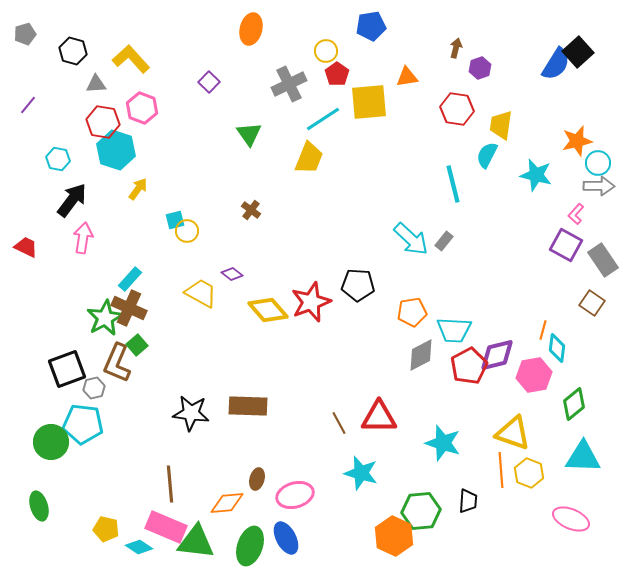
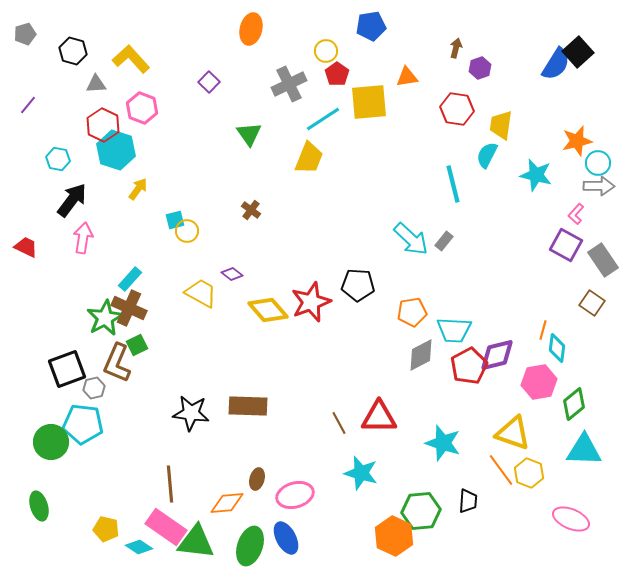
red hexagon at (103, 122): moved 3 px down; rotated 16 degrees clockwise
green square at (137, 345): rotated 15 degrees clockwise
pink hexagon at (534, 375): moved 5 px right, 7 px down
cyan triangle at (583, 457): moved 1 px right, 7 px up
orange line at (501, 470): rotated 32 degrees counterclockwise
pink rectangle at (166, 527): rotated 12 degrees clockwise
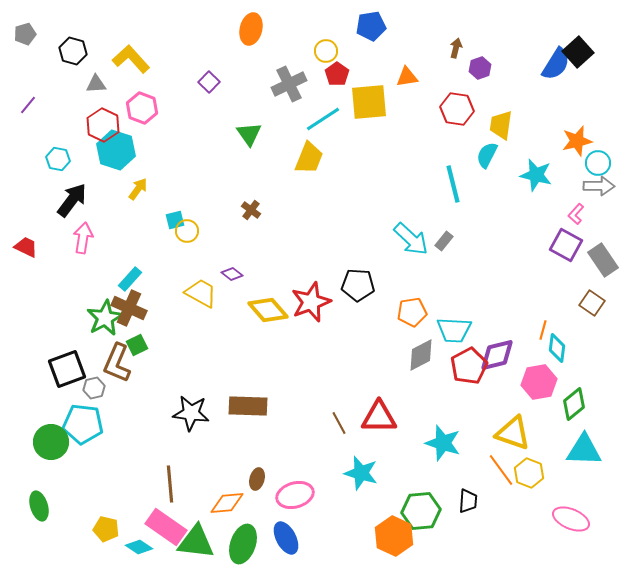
green ellipse at (250, 546): moved 7 px left, 2 px up
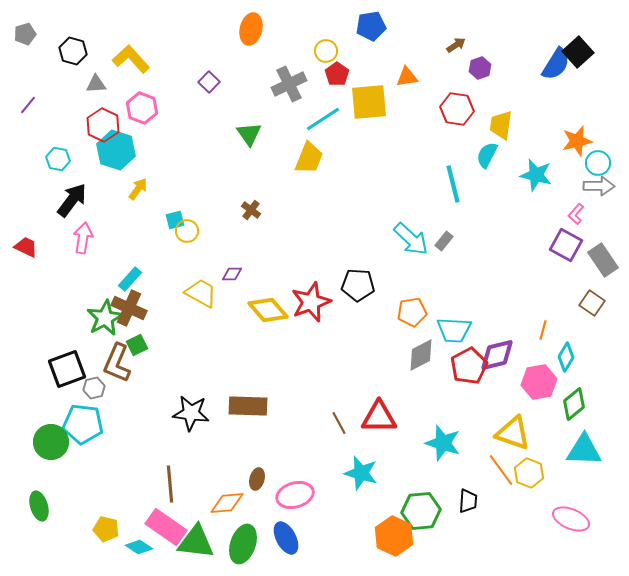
brown arrow at (456, 48): moved 3 px up; rotated 42 degrees clockwise
purple diamond at (232, 274): rotated 40 degrees counterclockwise
cyan diamond at (557, 348): moved 9 px right, 9 px down; rotated 24 degrees clockwise
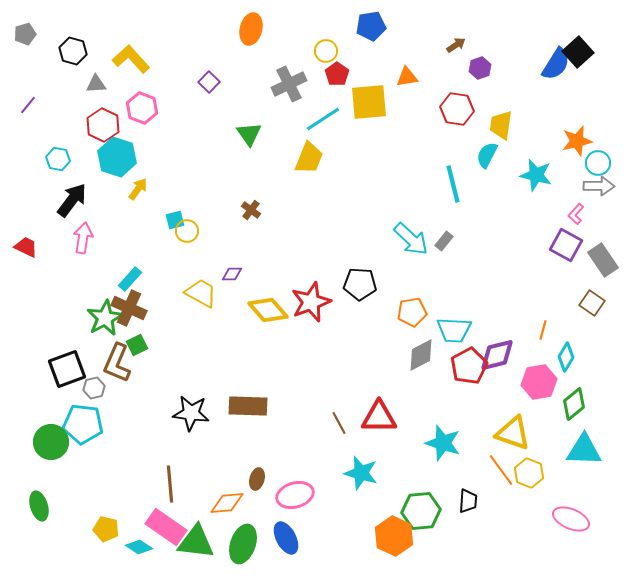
cyan hexagon at (116, 150): moved 1 px right, 7 px down
black pentagon at (358, 285): moved 2 px right, 1 px up
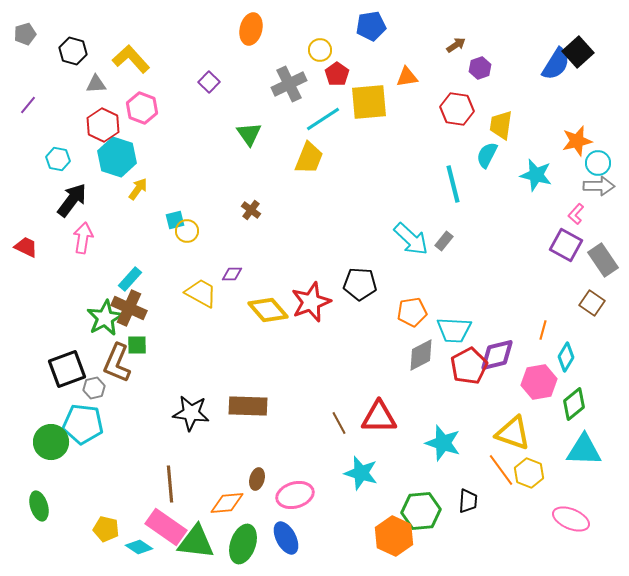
yellow circle at (326, 51): moved 6 px left, 1 px up
green square at (137, 345): rotated 25 degrees clockwise
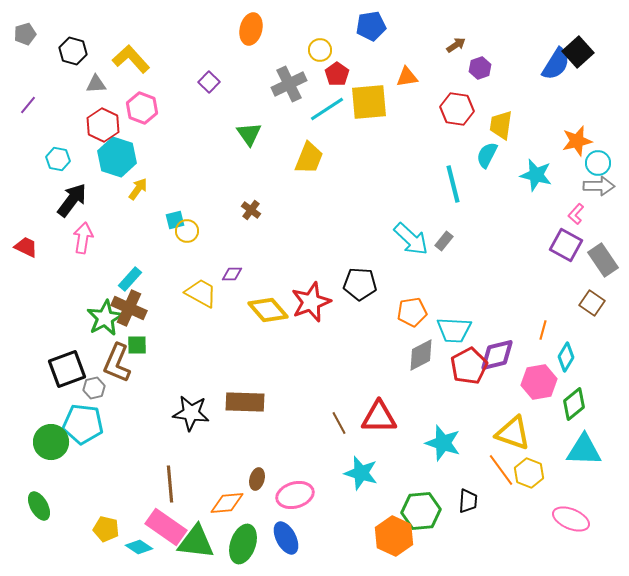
cyan line at (323, 119): moved 4 px right, 10 px up
brown rectangle at (248, 406): moved 3 px left, 4 px up
green ellipse at (39, 506): rotated 12 degrees counterclockwise
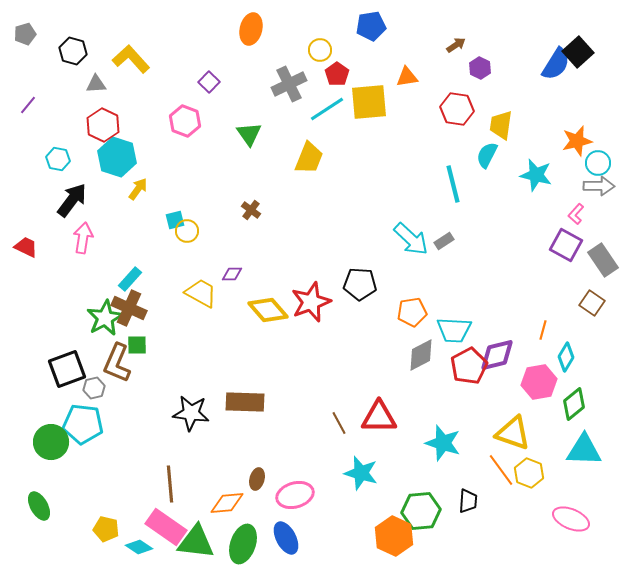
purple hexagon at (480, 68): rotated 15 degrees counterclockwise
pink hexagon at (142, 108): moved 43 px right, 13 px down
gray rectangle at (444, 241): rotated 18 degrees clockwise
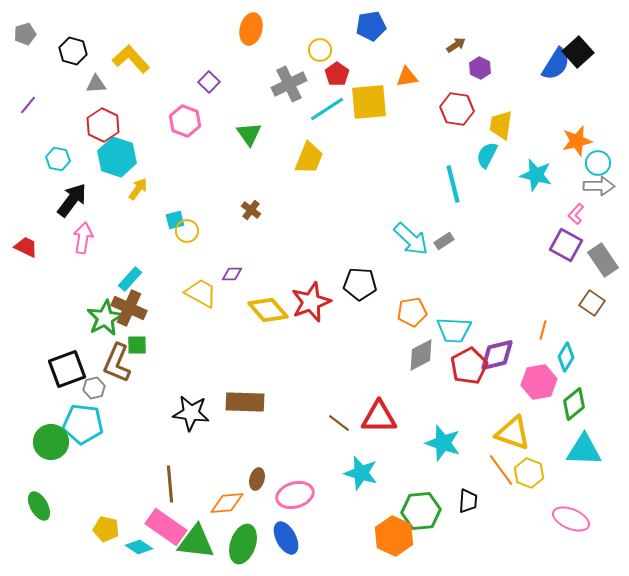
brown line at (339, 423): rotated 25 degrees counterclockwise
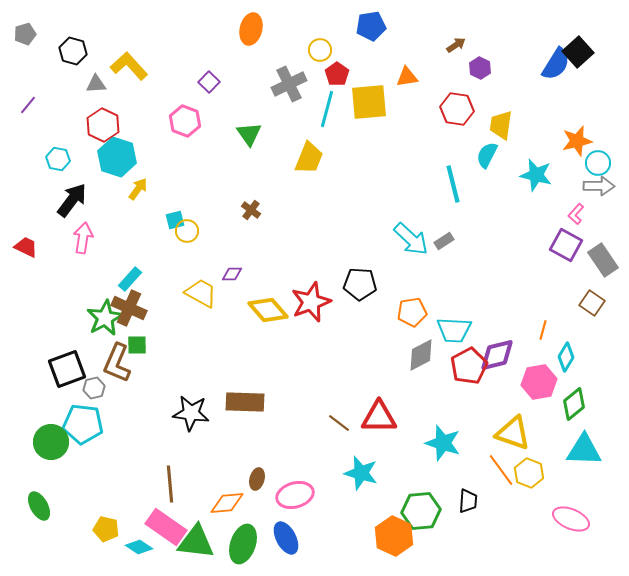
yellow L-shape at (131, 59): moved 2 px left, 7 px down
cyan line at (327, 109): rotated 42 degrees counterclockwise
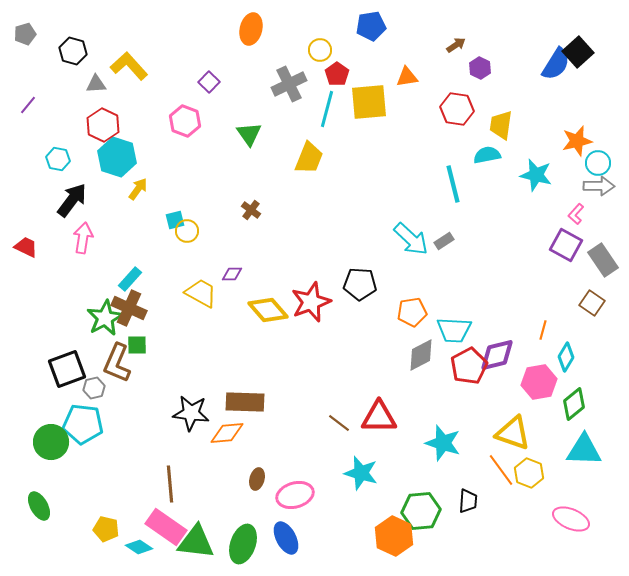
cyan semicircle at (487, 155): rotated 52 degrees clockwise
orange diamond at (227, 503): moved 70 px up
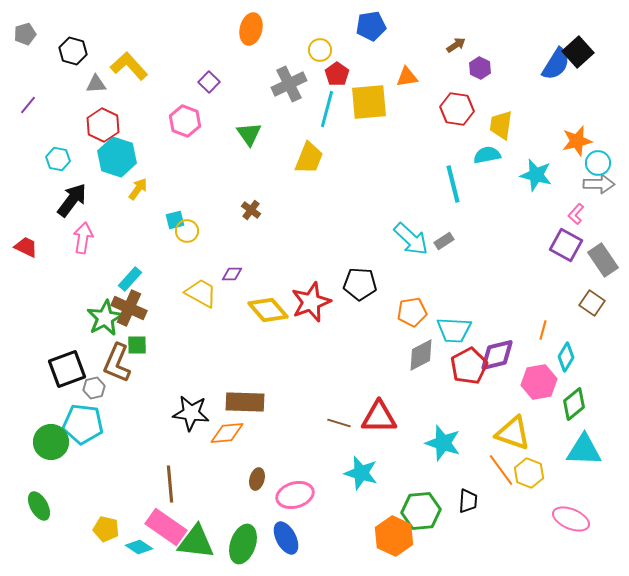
gray arrow at (599, 186): moved 2 px up
brown line at (339, 423): rotated 20 degrees counterclockwise
